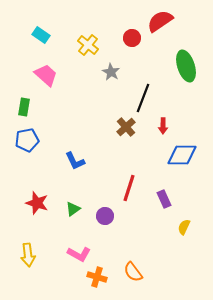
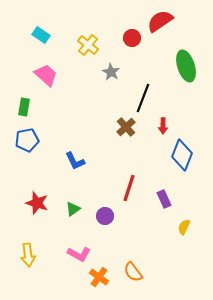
blue diamond: rotated 68 degrees counterclockwise
orange cross: moved 2 px right; rotated 18 degrees clockwise
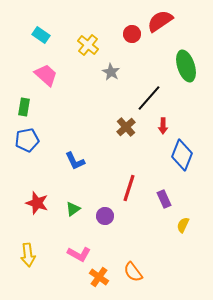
red circle: moved 4 px up
black line: moved 6 px right; rotated 20 degrees clockwise
yellow semicircle: moved 1 px left, 2 px up
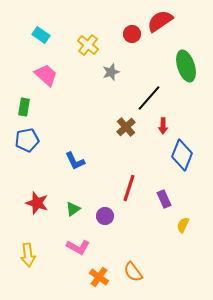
gray star: rotated 24 degrees clockwise
pink L-shape: moved 1 px left, 7 px up
